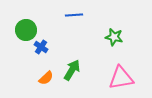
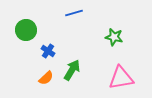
blue line: moved 2 px up; rotated 12 degrees counterclockwise
blue cross: moved 7 px right, 4 px down
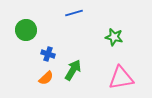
blue cross: moved 3 px down; rotated 16 degrees counterclockwise
green arrow: moved 1 px right
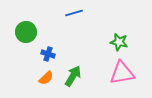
green circle: moved 2 px down
green star: moved 5 px right, 5 px down
green arrow: moved 6 px down
pink triangle: moved 1 px right, 5 px up
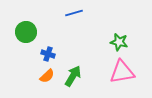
pink triangle: moved 1 px up
orange semicircle: moved 1 px right, 2 px up
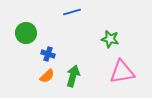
blue line: moved 2 px left, 1 px up
green circle: moved 1 px down
green star: moved 9 px left, 3 px up
green arrow: rotated 15 degrees counterclockwise
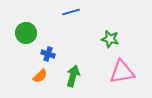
blue line: moved 1 px left
orange semicircle: moved 7 px left
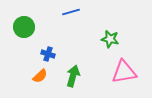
green circle: moved 2 px left, 6 px up
pink triangle: moved 2 px right
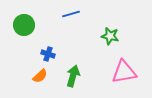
blue line: moved 2 px down
green circle: moved 2 px up
green star: moved 3 px up
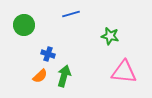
pink triangle: rotated 16 degrees clockwise
green arrow: moved 9 px left
